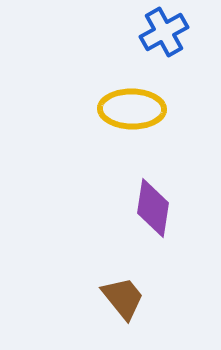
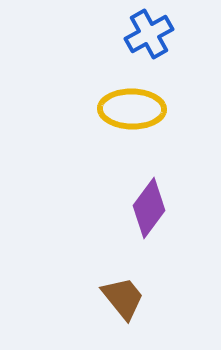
blue cross: moved 15 px left, 2 px down
purple diamond: moved 4 px left; rotated 28 degrees clockwise
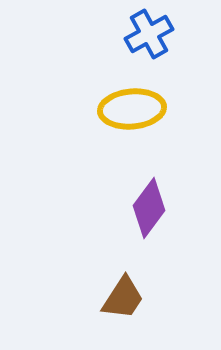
yellow ellipse: rotated 6 degrees counterclockwise
brown trapezoid: rotated 72 degrees clockwise
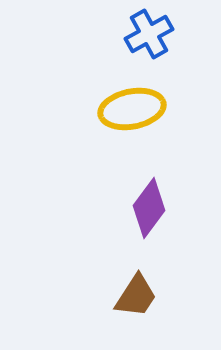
yellow ellipse: rotated 6 degrees counterclockwise
brown trapezoid: moved 13 px right, 2 px up
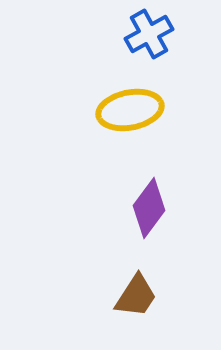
yellow ellipse: moved 2 px left, 1 px down
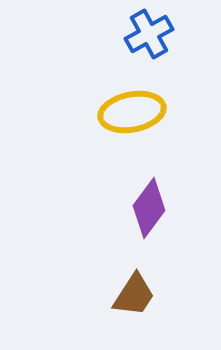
yellow ellipse: moved 2 px right, 2 px down
brown trapezoid: moved 2 px left, 1 px up
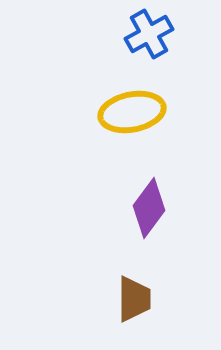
brown trapezoid: moved 4 px down; rotated 33 degrees counterclockwise
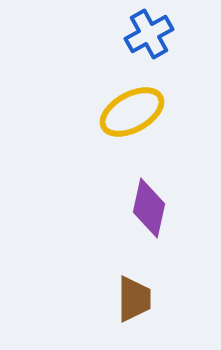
yellow ellipse: rotated 18 degrees counterclockwise
purple diamond: rotated 24 degrees counterclockwise
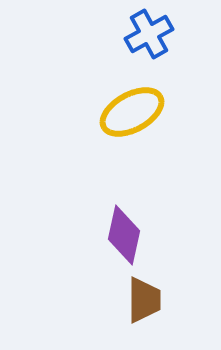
purple diamond: moved 25 px left, 27 px down
brown trapezoid: moved 10 px right, 1 px down
